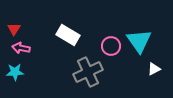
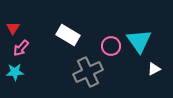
red triangle: moved 1 px left, 1 px up
pink arrow: rotated 60 degrees counterclockwise
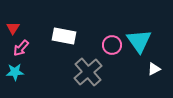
white rectangle: moved 4 px left, 1 px down; rotated 20 degrees counterclockwise
pink circle: moved 1 px right, 1 px up
gray cross: rotated 16 degrees counterclockwise
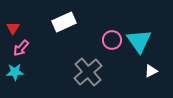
white rectangle: moved 14 px up; rotated 35 degrees counterclockwise
pink circle: moved 5 px up
white triangle: moved 3 px left, 2 px down
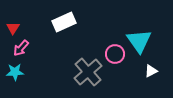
pink circle: moved 3 px right, 14 px down
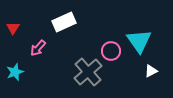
pink arrow: moved 17 px right
pink circle: moved 4 px left, 3 px up
cyan star: rotated 18 degrees counterclockwise
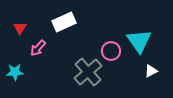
red triangle: moved 7 px right
cyan star: rotated 18 degrees clockwise
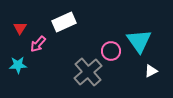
pink arrow: moved 4 px up
cyan star: moved 3 px right, 7 px up
